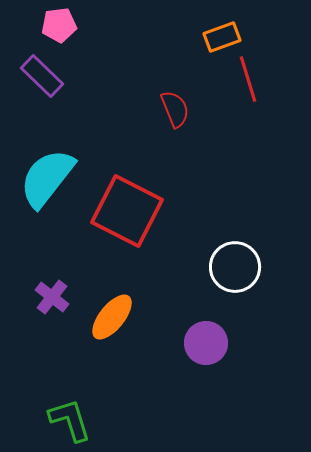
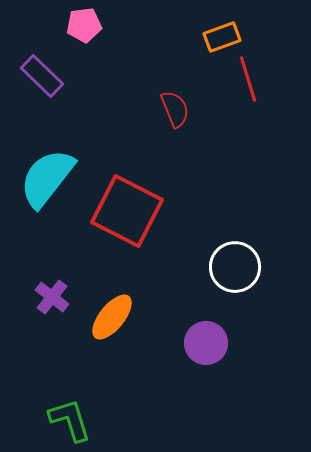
pink pentagon: moved 25 px right
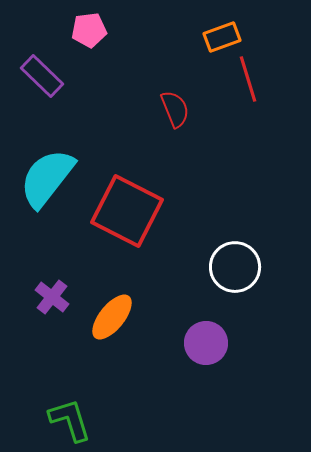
pink pentagon: moved 5 px right, 5 px down
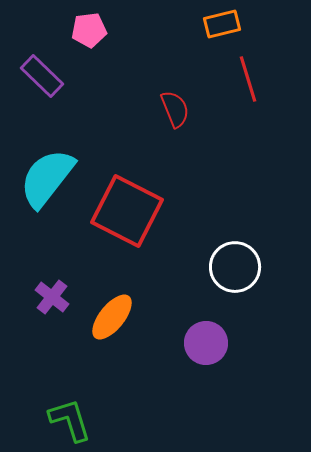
orange rectangle: moved 13 px up; rotated 6 degrees clockwise
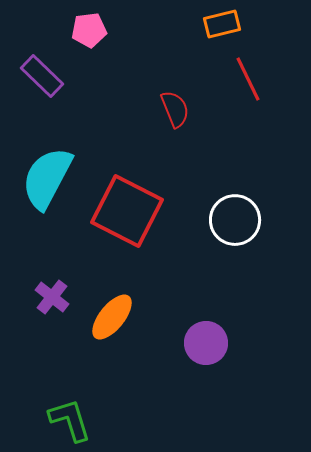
red line: rotated 9 degrees counterclockwise
cyan semicircle: rotated 10 degrees counterclockwise
white circle: moved 47 px up
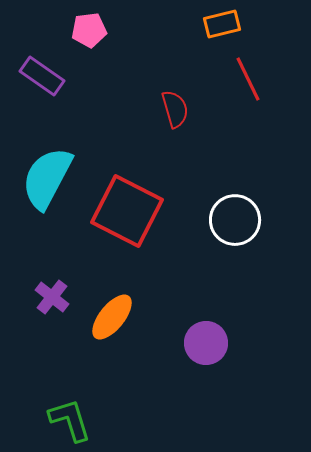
purple rectangle: rotated 9 degrees counterclockwise
red semicircle: rotated 6 degrees clockwise
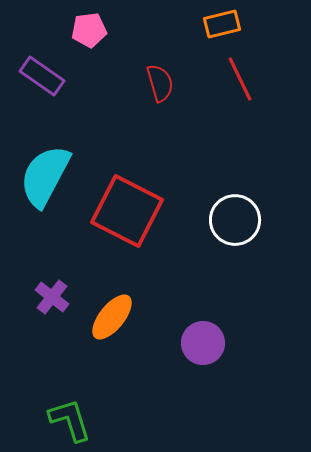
red line: moved 8 px left
red semicircle: moved 15 px left, 26 px up
cyan semicircle: moved 2 px left, 2 px up
purple circle: moved 3 px left
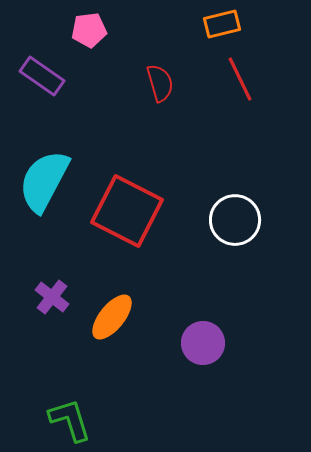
cyan semicircle: moved 1 px left, 5 px down
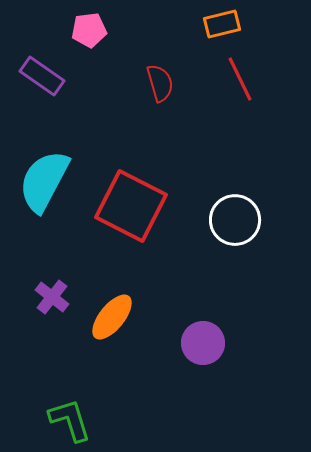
red square: moved 4 px right, 5 px up
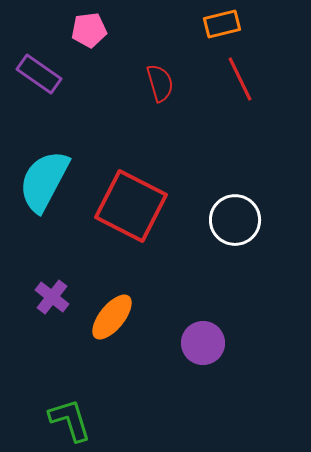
purple rectangle: moved 3 px left, 2 px up
